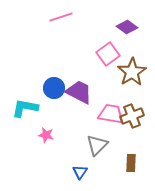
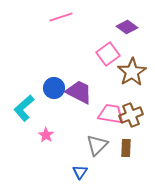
cyan L-shape: moved 1 px left; rotated 52 degrees counterclockwise
brown cross: moved 1 px left, 1 px up
pink star: rotated 21 degrees clockwise
brown rectangle: moved 5 px left, 15 px up
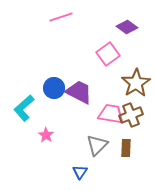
brown star: moved 4 px right, 11 px down
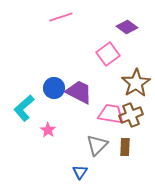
pink star: moved 2 px right, 5 px up
brown rectangle: moved 1 px left, 1 px up
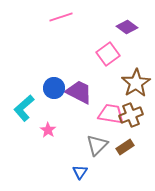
brown rectangle: rotated 54 degrees clockwise
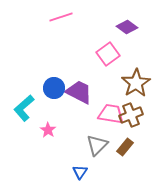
brown rectangle: rotated 18 degrees counterclockwise
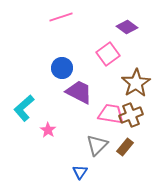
blue circle: moved 8 px right, 20 px up
